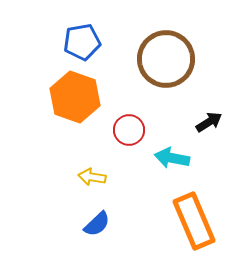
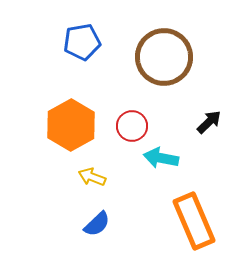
brown circle: moved 2 px left, 2 px up
orange hexagon: moved 4 px left, 28 px down; rotated 12 degrees clockwise
black arrow: rotated 12 degrees counterclockwise
red circle: moved 3 px right, 4 px up
cyan arrow: moved 11 px left
yellow arrow: rotated 12 degrees clockwise
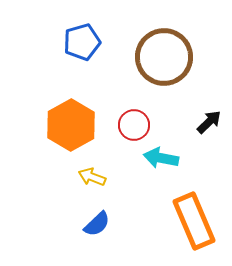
blue pentagon: rotated 6 degrees counterclockwise
red circle: moved 2 px right, 1 px up
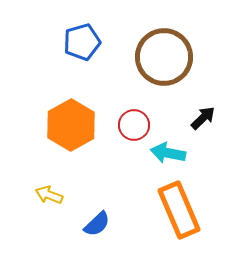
black arrow: moved 6 px left, 4 px up
cyan arrow: moved 7 px right, 5 px up
yellow arrow: moved 43 px left, 18 px down
orange rectangle: moved 15 px left, 11 px up
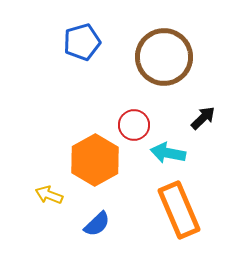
orange hexagon: moved 24 px right, 35 px down
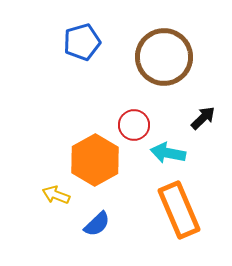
yellow arrow: moved 7 px right
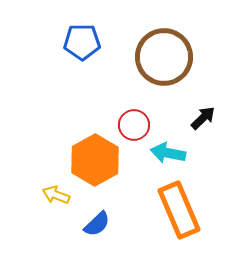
blue pentagon: rotated 15 degrees clockwise
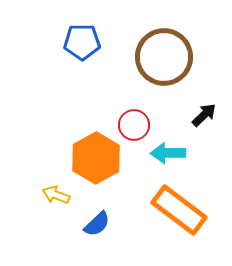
black arrow: moved 1 px right, 3 px up
cyan arrow: rotated 12 degrees counterclockwise
orange hexagon: moved 1 px right, 2 px up
orange rectangle: rotated 30 degrees counterclockwise
